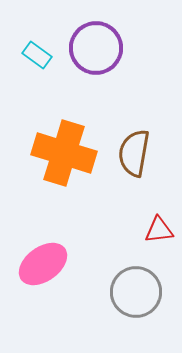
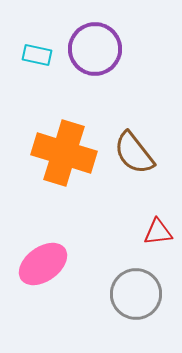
purple circle: moved 1 px left, 1 px down
cyan rectangle: rotated 24 degrees counterclockwise
brown semicircle: rotated 48 degrees counterclockwise
red triangle: moved 1 px left, 2 px down
gray circle: moved 2 px down
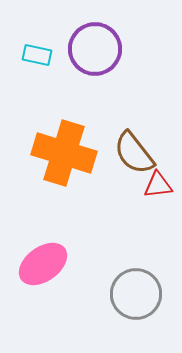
red triangle: moved 47 px up
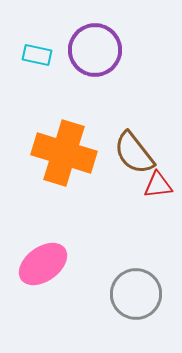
purple circle: moved 1 px down
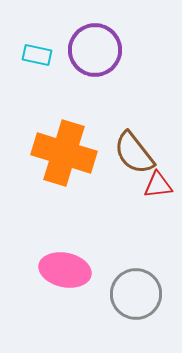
pink ellipse: moved 22 px right, 6 px down; rotated 48 degrees clockwise
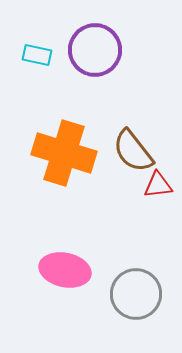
brown semicircle: moved 1 px left, 2 px up
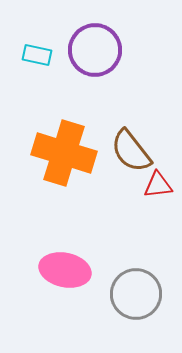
brown semicircle: moved 2 px left
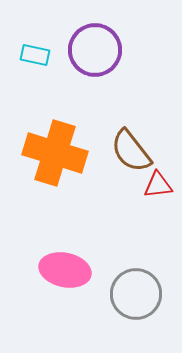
cyan rectangle: moved 2 px left
orange cross: moved 9 px left
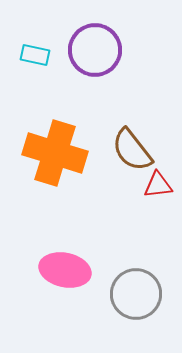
brown semicircle: moved 1 px right, 1 px up
